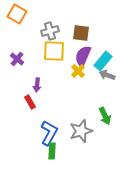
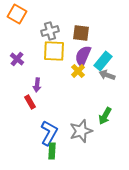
green arrow: rotated 54 degrees clockwise
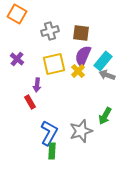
yellow square: moved 13 px down; rotated 15 degrees counterclockwise
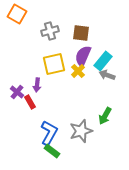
purple cross: moved 33 px down
green rectangle: rotated 56 degrees counterclockwise
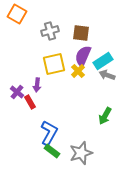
cyan rectangle: rotated 18 degrees clockwise
gray star: moved 22 px down
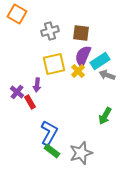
cyan rectangle: moved 3 px left
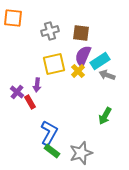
orange square: moved 4 px left, 4 px down; rotated 24 degrees counterclockwise
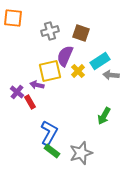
brown square: rotated 12 degrees clockwise
purple semicircle: moved 18 px left
yellow square: moved 4 px left, 7 px down
gray arrow: moved 4 px right; rotated 14 degrees counterclockwise
purple arrow: rotated 96 degrees clockwise
green arrow: moved 1 px left
